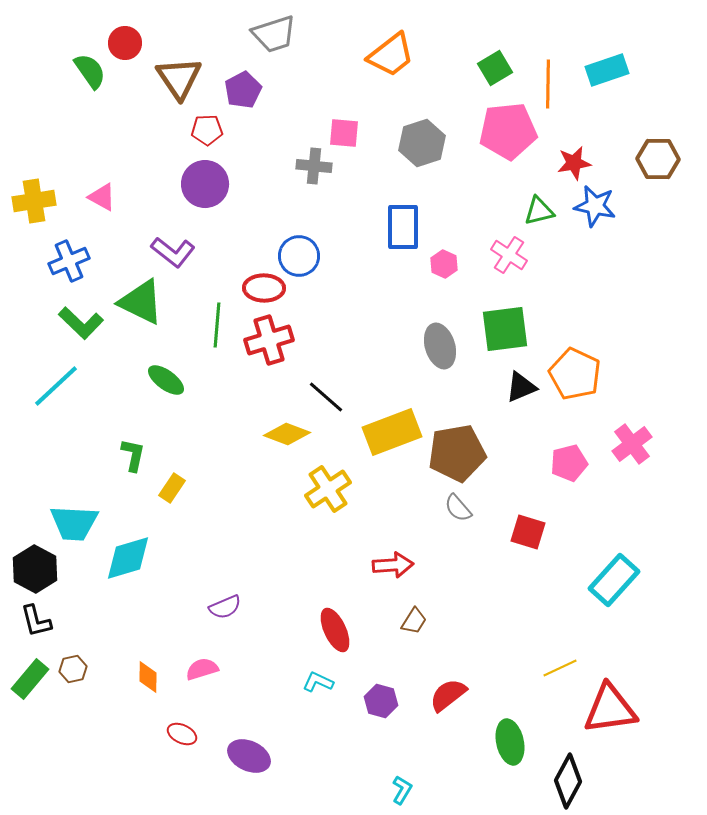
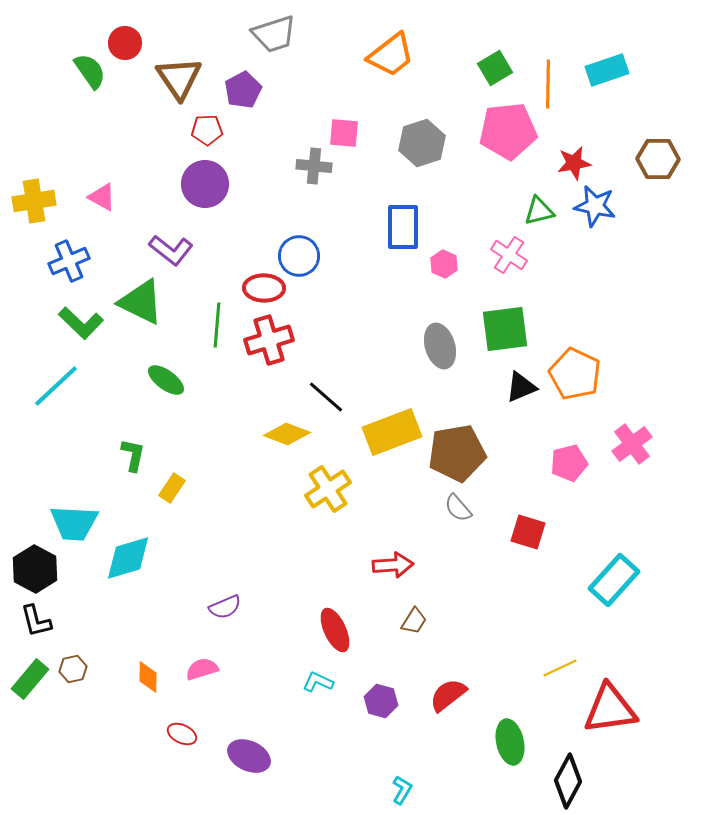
purple L-shape at (173, 252): moved 2 px left, 2 px up
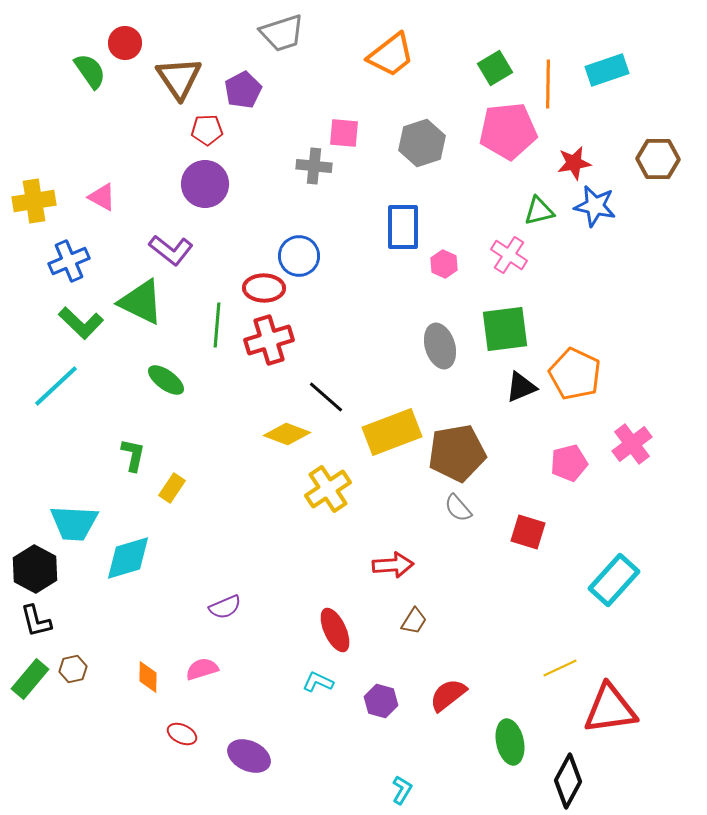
gray trapezoid at (274, 34): moved 8 px right, 1 px up
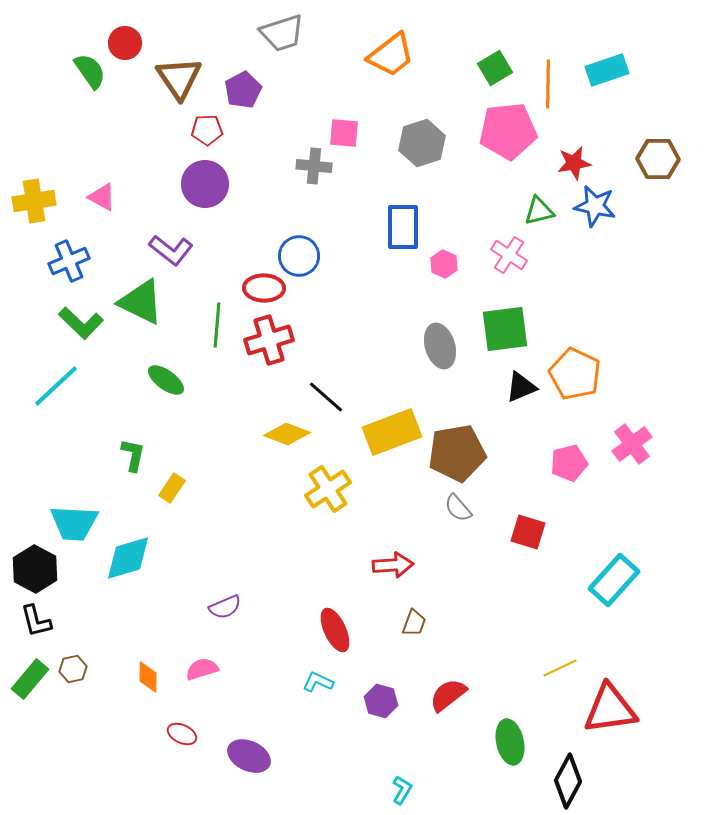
brown trapezoid at (414, 621): moved 2 px down; rotated 12 degrees counterclockwise
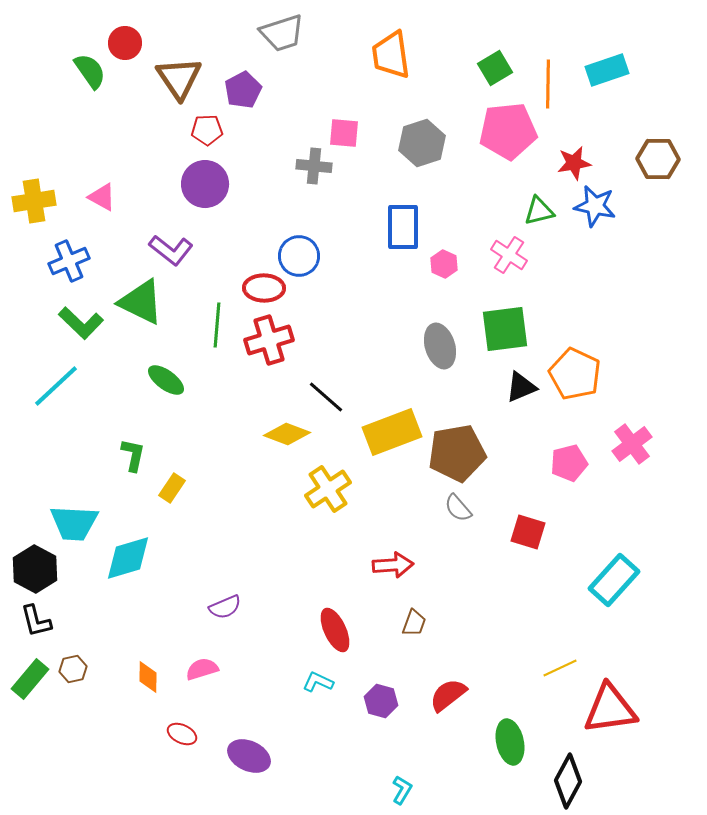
orange trapezoid at (391, 55): rotated 120 degrees clockwise
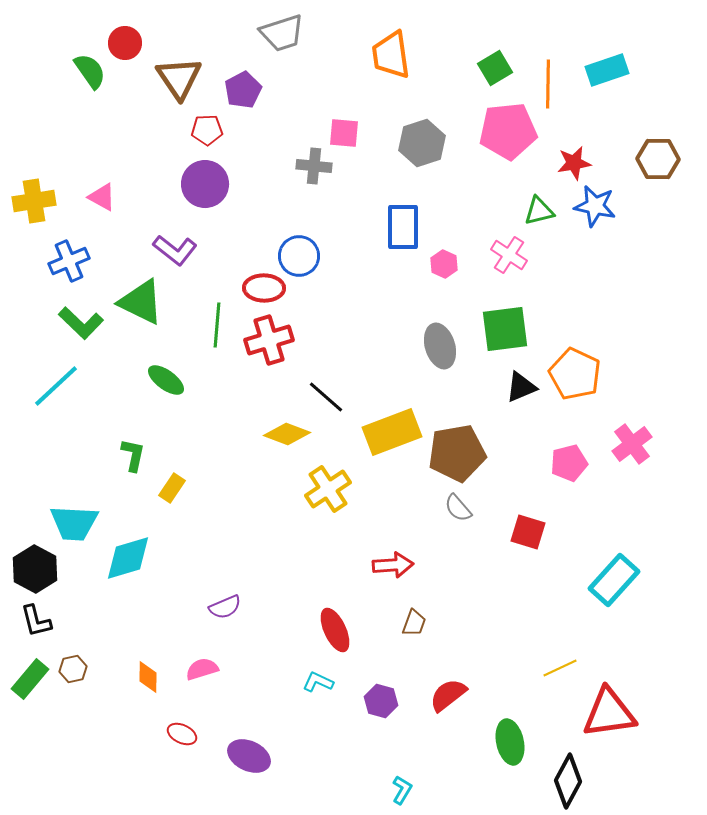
purple L-shape at (171, 250): moved 4 px right
red triangle at (610, 709): moved 1 px left, 4 px down
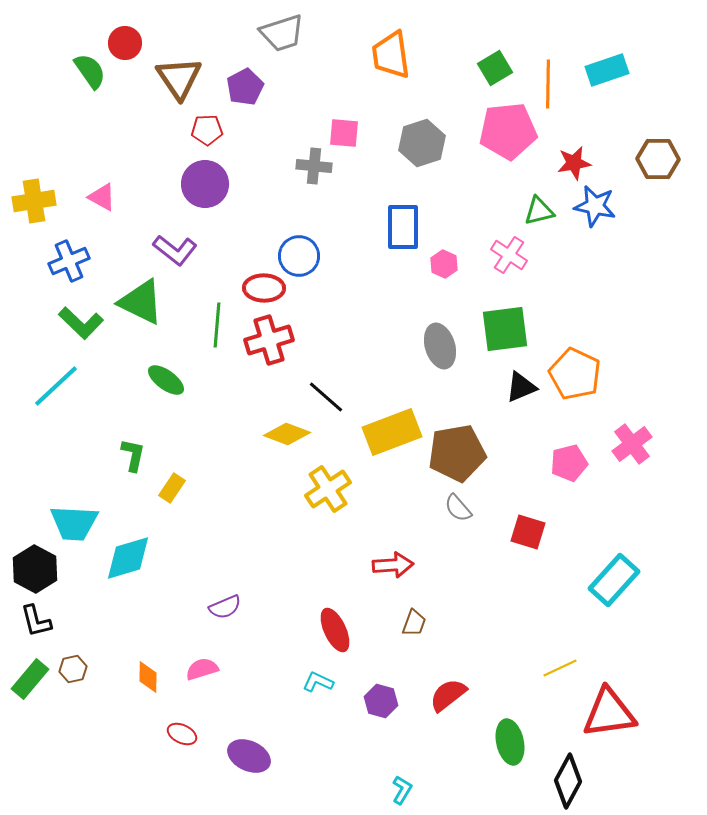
purple pentagon at (243, 90): moved 2 px right, 3 px up
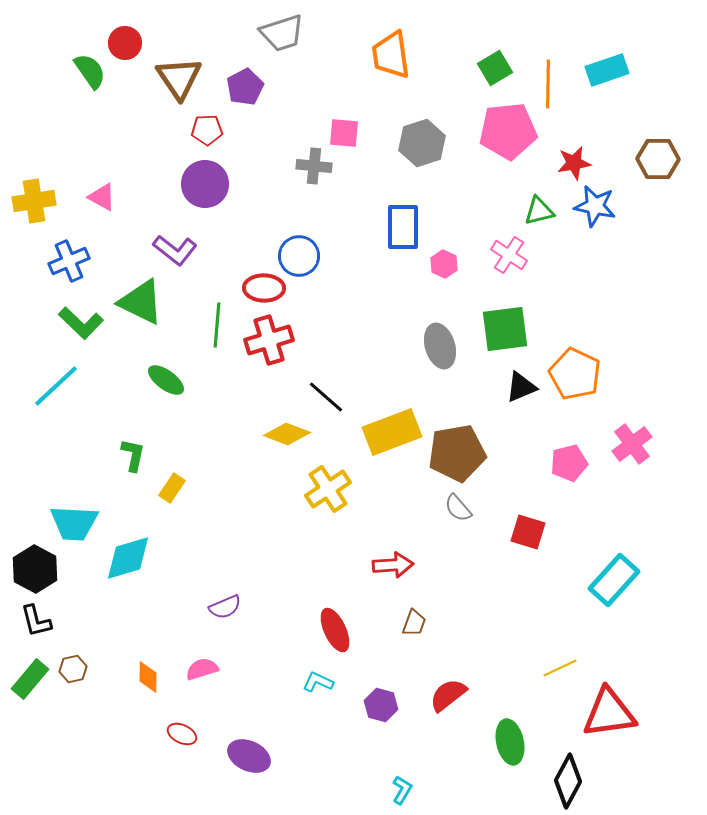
purple hexagon at (381, 701): moved 4 px down
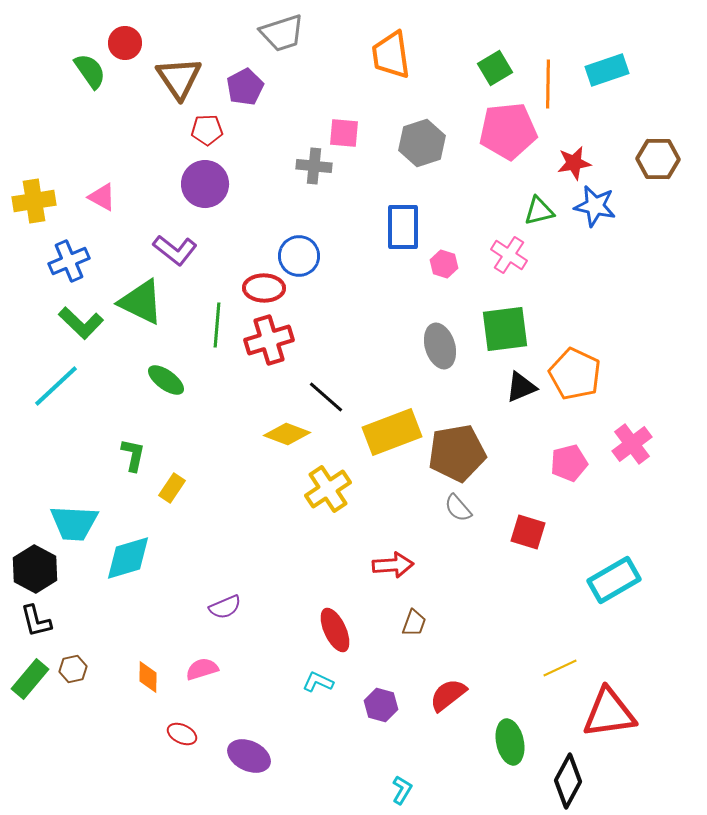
pink hexagon at (444, 264): rotated 8 degrees counterclockwise
cyan rectangle at (614, 580): rotated 18 degrees clockwise
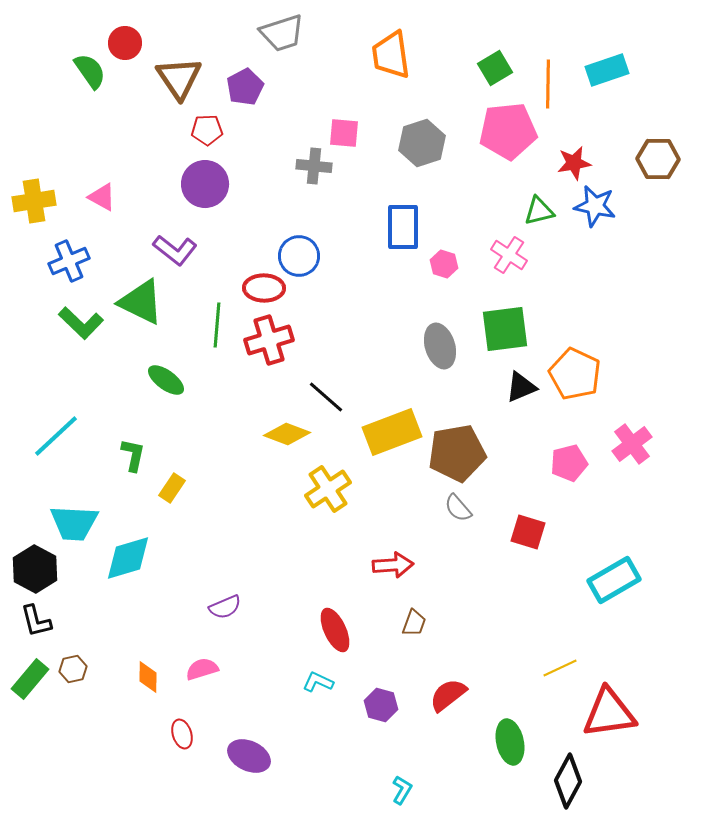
cyan line at (56, 386): moved 50 px down
red ellipse at (182, 734): rotated 48 degrees clockwise
